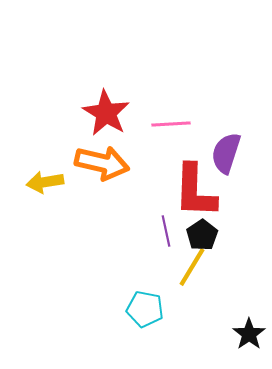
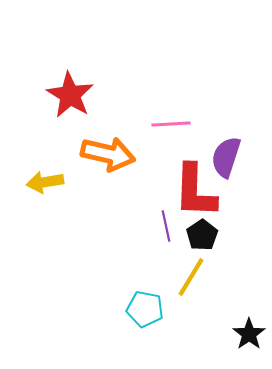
red star: moved 36 px left, 18 px up
purple semicircle: moved 4 px down
orange arrow: moved 6 px right, 9 px up
purple line: moved 5 px up
yellow line: moved 1 px left, 10 px down
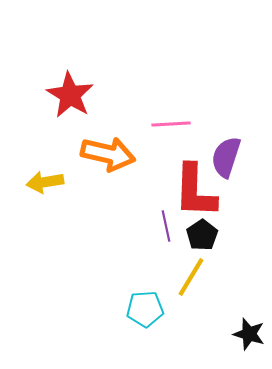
cyan pentagon: rotated 15 degrees counterclockwise
black star: rotated 20 degrees counterclockwise
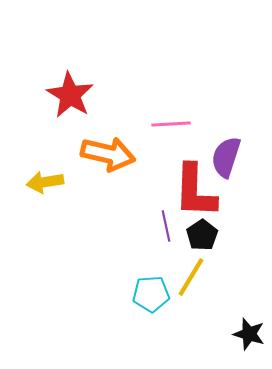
cyan pentagon: moved 6 px right, 15 px up
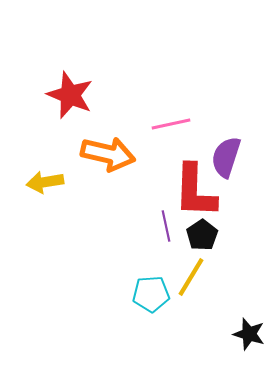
red star: rotated 9 degrees counterclockwise
pink line: rotated 9 degrees counterclockwise
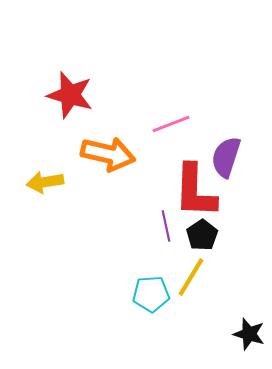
red star: rotated 6 degrees counterclockwise
pink line: rotated 9 degrees counterclockwise
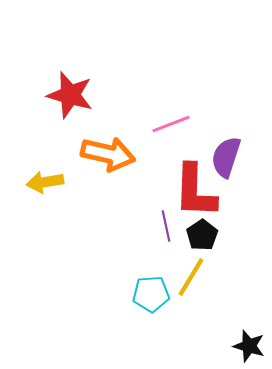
black star: moved 12 px down
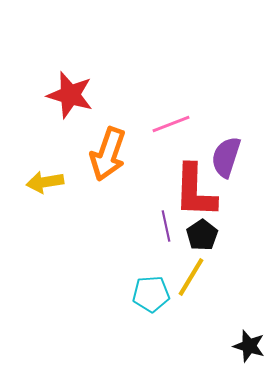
orange arrow: rotated 96 degrees clockwise
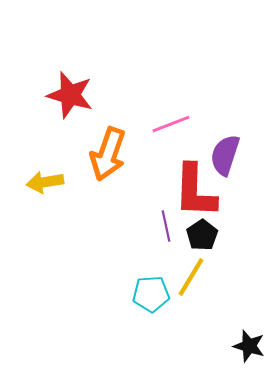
purple semicircle: moved 1 px left, 2 px up
